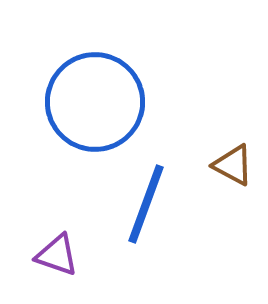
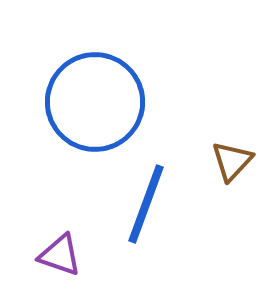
brown triangle: moved 1 px left, 4 px up; rotated 45 degrees clockwise
purple triangle: moved 3 px right
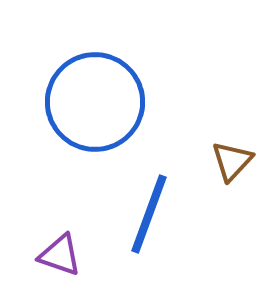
blue line: moved 3 px right, 10 px down
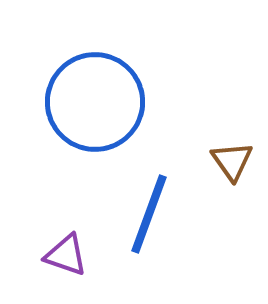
brown triangle: rotated 18 degrees counterclockwise
purple triangle: moved 6 px right
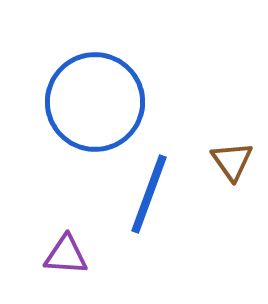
blue line: moved 20 px up
purple triangle: rotated 15 degrees counterclockwise
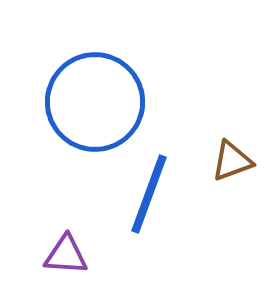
brown triangle: rotated 45 degrees clockwise
